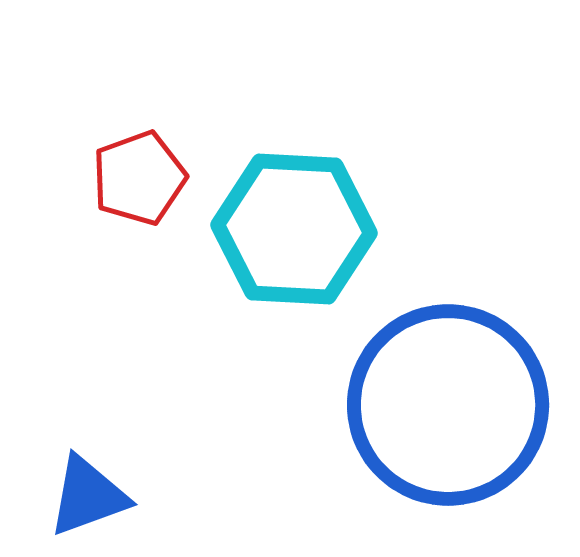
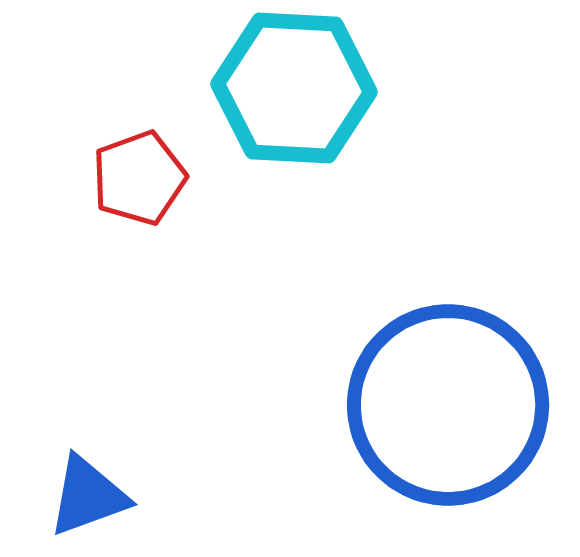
cyan hexagon: moved 141 px up
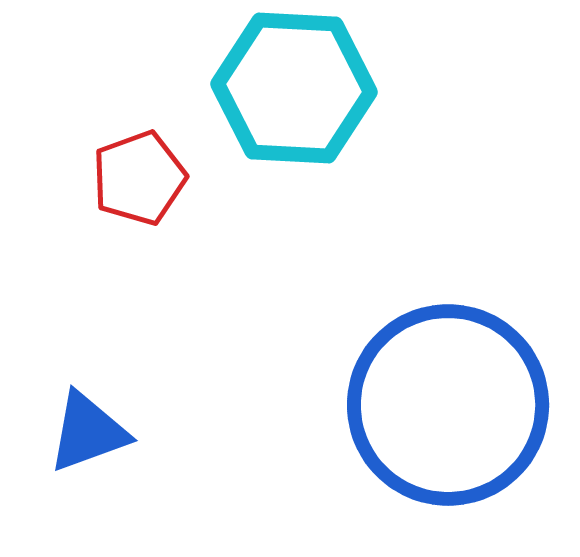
blue triangle: moved 64 px up
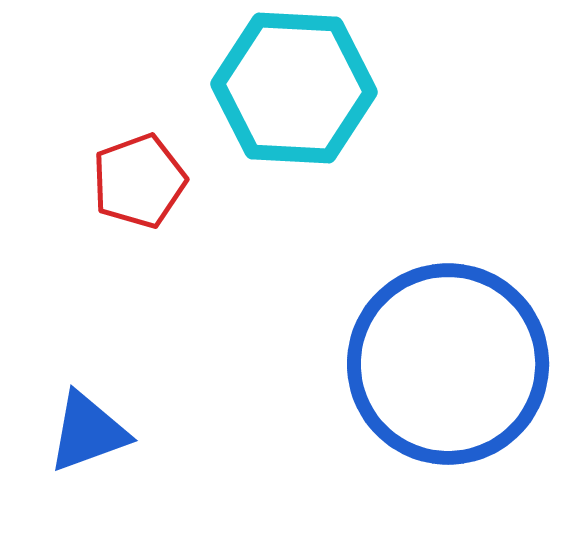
red pentagon: moved 3 px down
blue circle: moved 41 px up
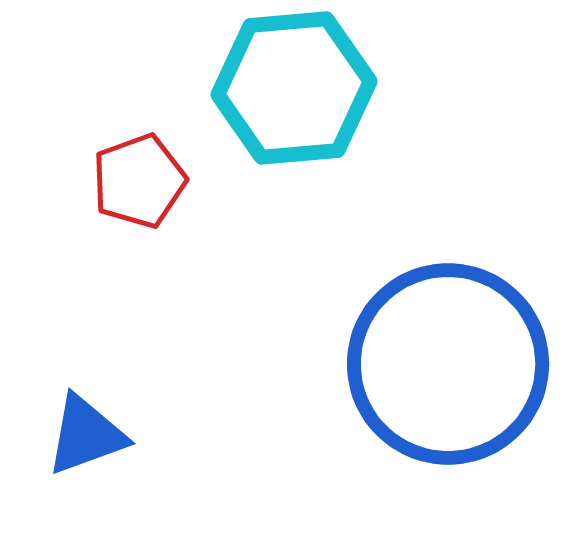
cyan hexagon: rotated 8 degrees counterclockwise
blue triangle: moved 2 px left, 3 px down
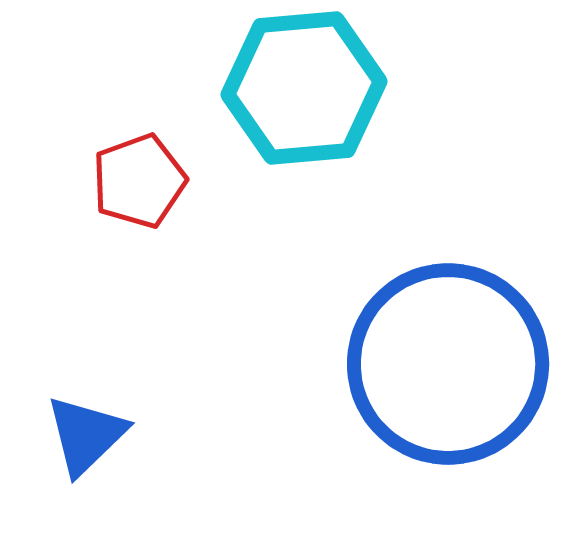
cyan hexagon: moved 10 px right
blue triangle: rotated 24 degrees counterclockwise
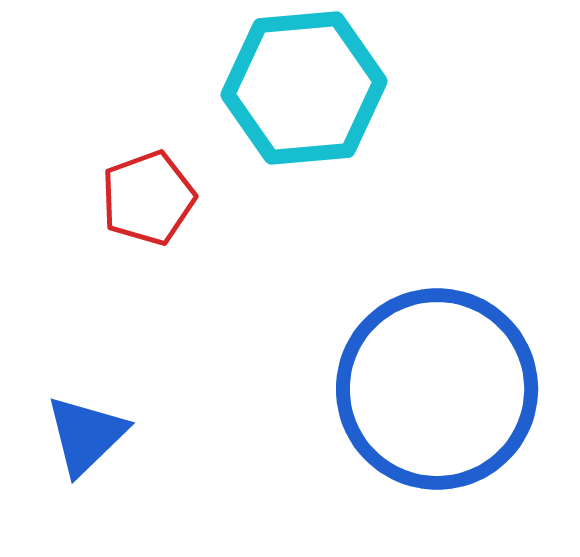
red pentagon: moved 9 px right, 17 px down
blue circle: moved 11 px left, 25 px down
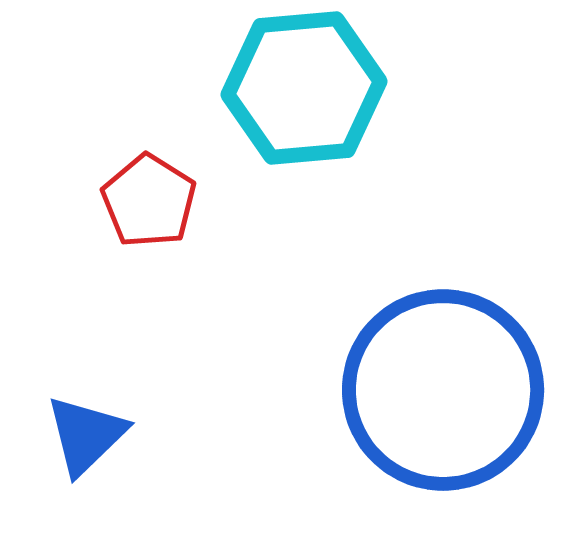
red pentagon: moved 1 px right, 3 px down; rotated 20 degrees counterclockwise
blue circle: moved 6 px right, 1 px down
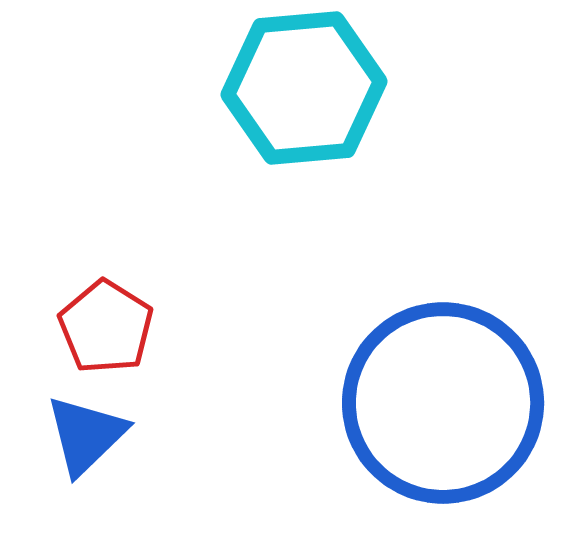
red pentagon: moved 43 px left, 126 px down
blue circle: moved 13 px down
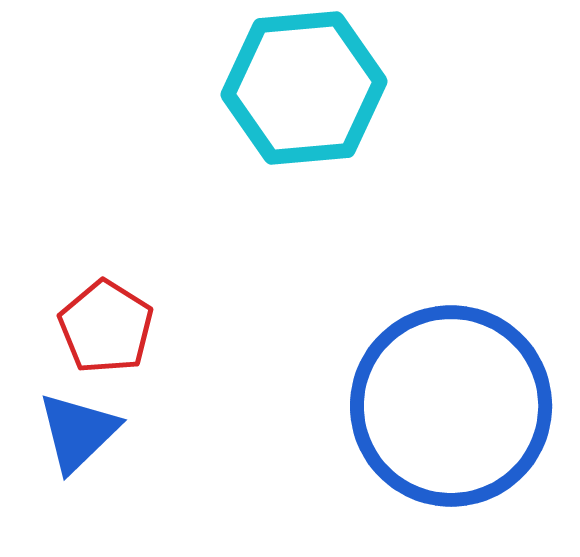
blue circle: moved 8 px right, 3 px down
blue triangle: moved 8 px left, 3 px up
